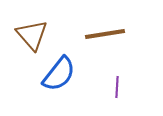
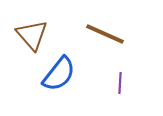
brown line: rotated 33 degrees clockwise
purple line: moved 3 px right, 4 px up
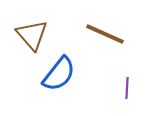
purple line: moved 7 px right, 5 px down
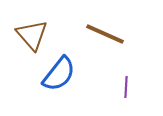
purple line: moved 1 px left, 1 px up
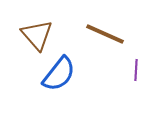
brown triangle: moved 5 px right
purple line: moved 10 px right, 17 px up
